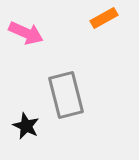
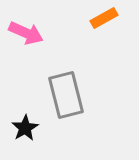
black star: moved 1 px left, 2 px down; rotated 16 degrees clockwise
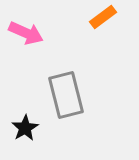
orange rectangle: moved 1 px left, 1 px up; rotated 8 degrees counterclockwise
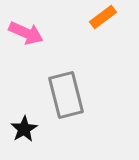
black star: moved 1 px left, 1 px down
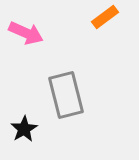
orange rectangle: moved 2 px right
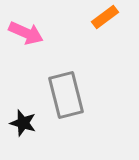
black star: moved 1 px left, 6 px up; rotated 24 degrees counterclockwise
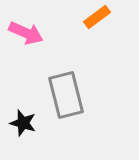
orange rectangle: moved 8 px left
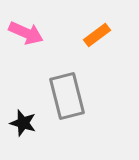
orange rectangle: moved 18 px down
gray rectangle: moved 1 px right, 1 px down
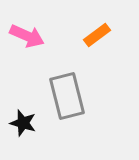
pink arrow: moved 1 px right, 3 px down
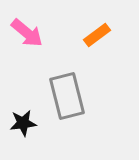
pink arrow: moved 3 px up; rotated 16 degrees clockwise
black star: rotated 24 degrees counterclockwise
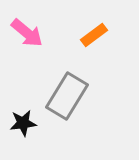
orange rectangle: moved 3 px left
gray rectangle: rotated 45 degrees clockwise
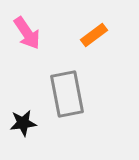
pink arrow: rotated 16 degrees clockwise
gray rectangle: moved 2 px up; rotated 42 degrees counterclockwise
